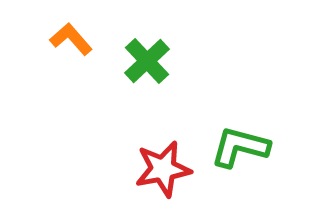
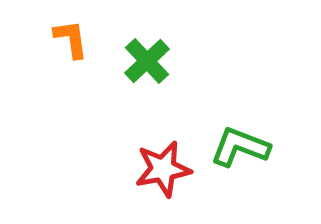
orange L-shape: rotated 33 degrees clockwise
green L-shape: rotated 6 degrees clockwise
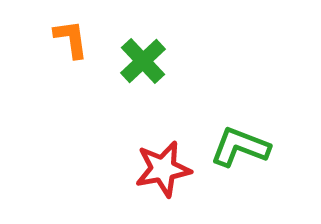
green cross: moved 4 px left
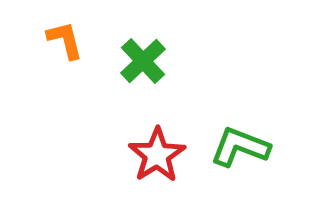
orange L-shape: moved 6 px left, 1 px down; rotated 6 degrees counterclockwise
red star: moved 6 px left, 14 px up; rotated 22 degrees counterclockwise
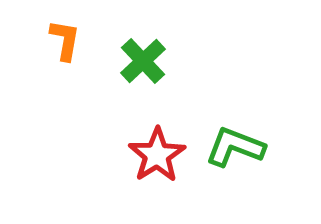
orange L-shape: rotated 24 degrees clockwise
green L-shape: moved 5 px left
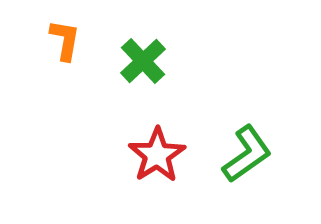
green L-shape: moved 12 px right, 7 px down; rotated 124 degrees clockwise
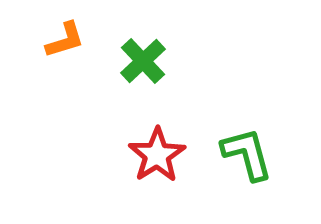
orange L-shape: rotated 63 degrees clockwise
green L-shape: rotated 70 degrees counterclockwise
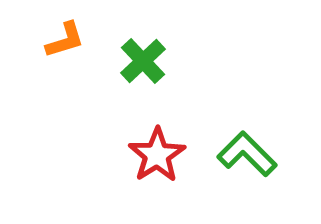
green L-shape: rotated 30 degrees counterclockwise
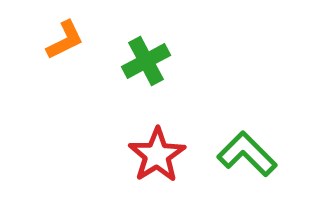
orange L-shape: rotated 9 degrees counterclockwise
green cross: moved 3 px right; rotated 15 degrees clockwise
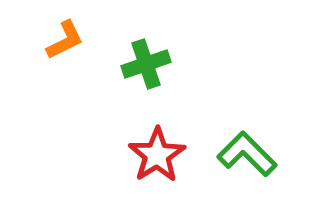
green cross: moved 3 px down; rotated 9 degrees clockwise
